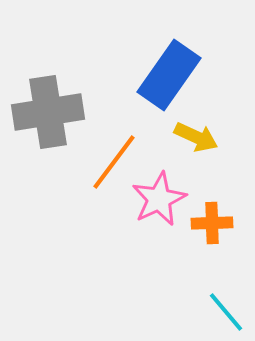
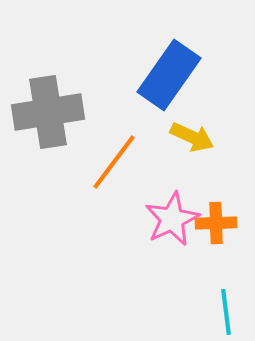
yellow arrow: moved 4 px left
pink star: moved 13 px right, 20 px down
orange cross: moved 4 px right
cyan line: rotated 33 degrees clockwise
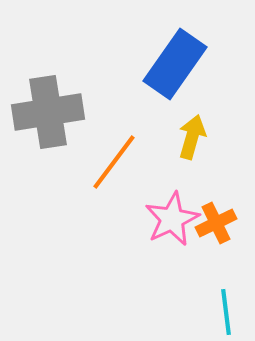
blue rectangle: moved 6 px right, 11 px up
yellow arrow: rotated 99 degrees counterclockwise
orange cross: rotated 24 degrees counterclockwise
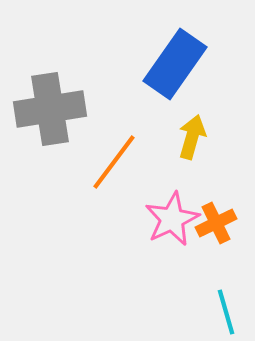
gray cross: moved 2 px right, 3 px up
cyan line: rotated 9 degrees counterclockwise
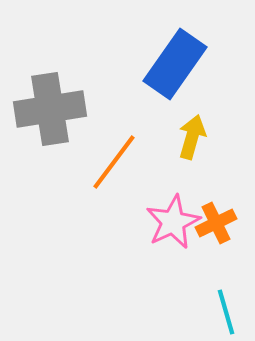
pink star: moved 1 px right, 3 px down
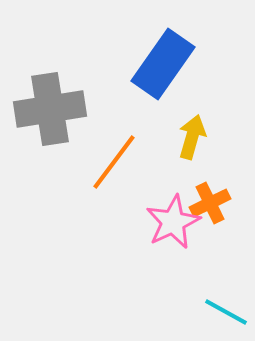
blue rectangle: moved 12 px left
orange cross: moved 6 px left, 20 px up
cyan line: rotated 45 degrees counterclockwise
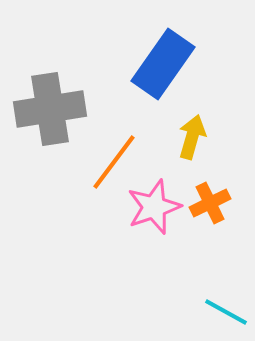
pink star: moved 19 px left, 15 px up; rotated 6 degrees clockwise
